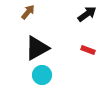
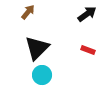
black triangle: rotated 16 degrees counterclockwise
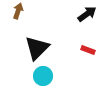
brown arrow: moved 10 px left, 1 px up; rotated 21 degrees counterclockwise
cyan circle: moved 1 px right, 1 px down
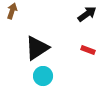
brown arrow: moved 6 px left
black triangle: rotated 12 degrees clockwise
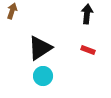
black arrow: rotated 48 degrees counterclockwise
black triangle: moved 3 px right
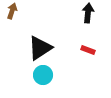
black arrow: moved 1 px right, 1 px up
cyan circle: moved 1 px up
